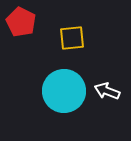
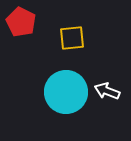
cyan circle: moved 2 px right, 1 px down
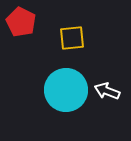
cyan circle: moved 2 px up
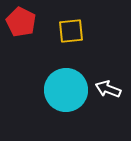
yellow square: moved 1 px left, 7 px up
white arrow: moved 1 px right, 2 px up
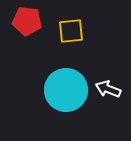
red pentagon: moved 6 px right, 1 px up; rotated 20 degrees counterclockwise
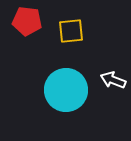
white arrow: moved 5 px right, 9 px up
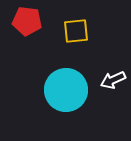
yellow square: moved 5 px right
white arrow: rotated 45 degrees counterclockwise
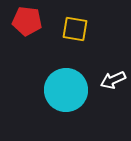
yellow square: moved 1 px left, 2 px up; rotated 16 degrees clockwise
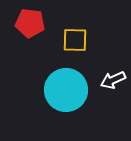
red pentagon: moved 3 px right, 2 px down
yellow square: moved 11 px down; rotated 8 degrees counterclockwise
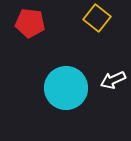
yellow square: moved 22 px right, 22 px up; rotated 36 degrees clockwise
cyan circle: moved 2 px up
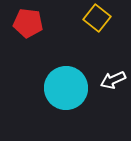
red pentagon: moved 2 px left
